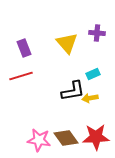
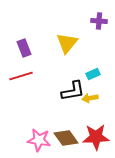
purple cross: moved 2 px right, 12 px up
yellow triangle: rotated 20 degrees clockwise
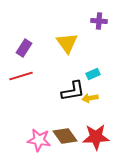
yellow triangle: rotated 15 degrees counterclockwise
purple rectangle: rotated 54 degrees clockwise
brown diamond: moved 1 px left, 2 px up
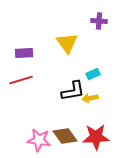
purple rectangle: moved 5 px down; rotated 54 degrees clockwise
red line: moved 4 px down
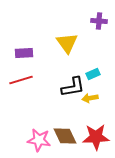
black L-shape: moved 4 px up
brown diamond: rotated 10 degrees clockwise
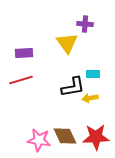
purple cross: moved 14 px left, 3 px down
cyan rectangle: rotated 24 degrees clockwise
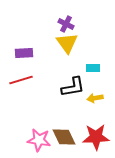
purple cross: moved 19 px left; rotated 21 degrees clockwise
cyan rectangle: moved 6 px up
yellow arrow: moved 5 px right
brown diamond: moved 1 px left, 1 px down
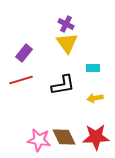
purple rectangle: rotated 48 degrees counterclockwise
black L-shape: moved 10 px left, 2 px up
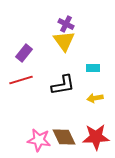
yellow triangle: moved 3 px left, 2 px up
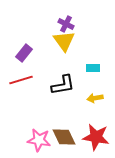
red star: rotated 12 degrees clockwise
